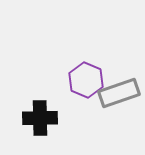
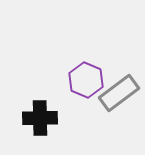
gray rectangle: rotated 18 degrees counterclockwise
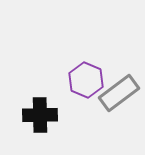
black cross: moved 3 px up
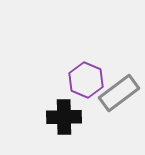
black cross: moved 24 px right, 2 px down
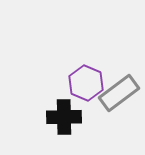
purple hexagon: moved 3 px down
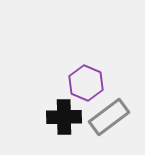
gray rectangle: moved 10 px left, 24 px down
